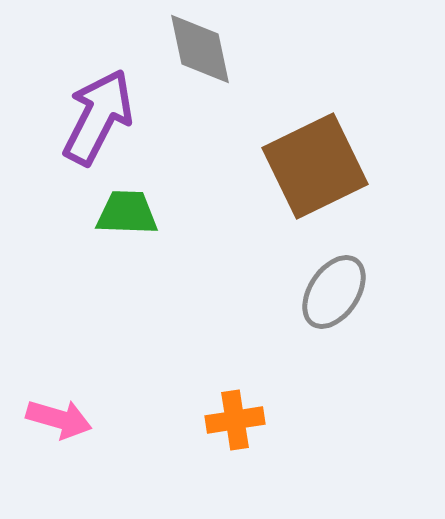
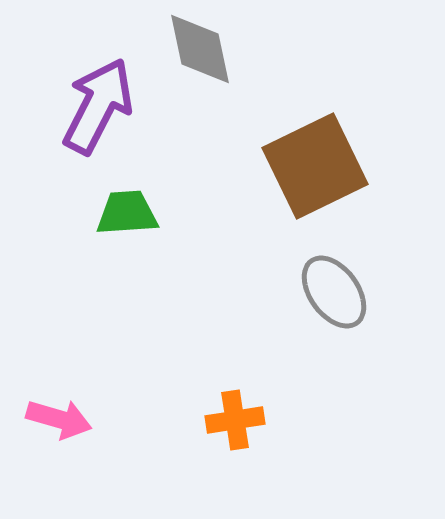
purple arrow: moved 11 px up
green trapezoid: rotated 6 degrees counterclockwise
gray ellipse: rotated 70 degrees counterclockwise
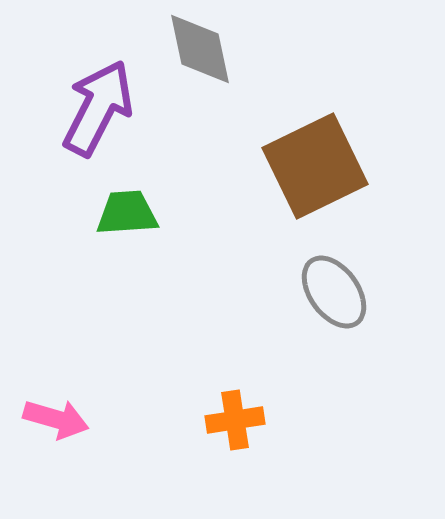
purple arrow: moved 2 px down
pink arrow: moved 3 px left
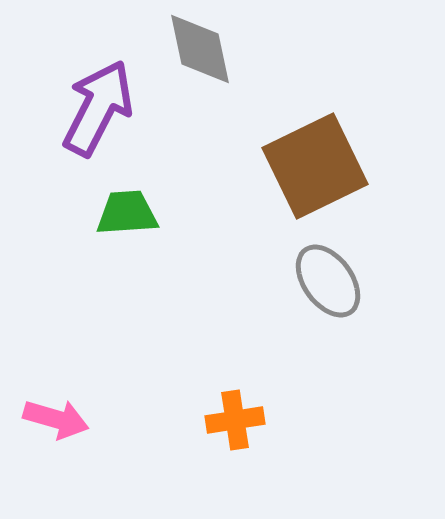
gray ellipse: moved 6 px left, 11 px up
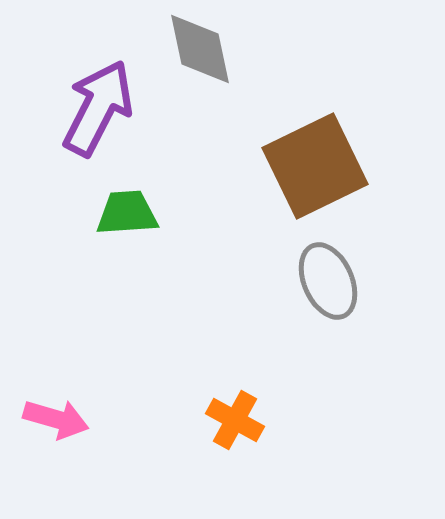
gray ellipse: rotated 12 degrees clockwise
orange cross: rotated 38 degrees clockwise
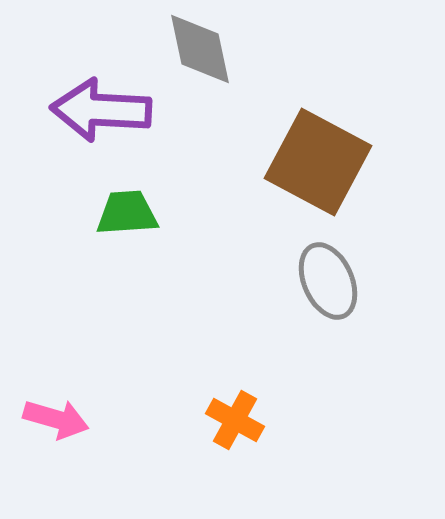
purple arrow: moved 3 px right, 2 px down; rotated 114 degrees counterclockwise
brown square: moved 3 px right, 4 px up; rotated 36 degrees counterclockwise
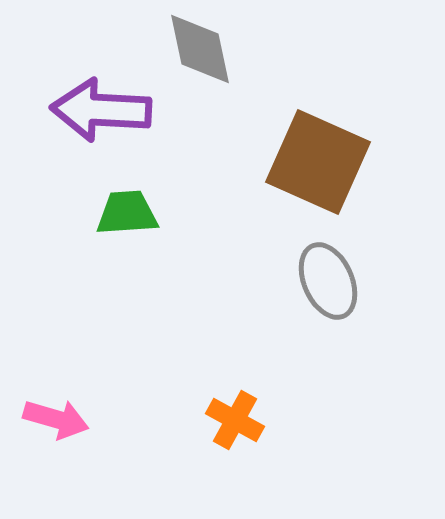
brown square: rotated 4 degrees counterclockwise
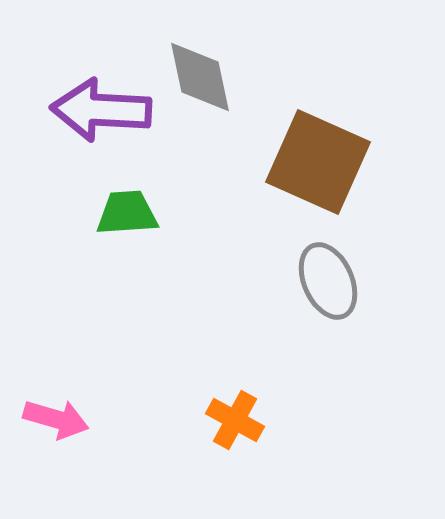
gray diamond: moved 28 px down
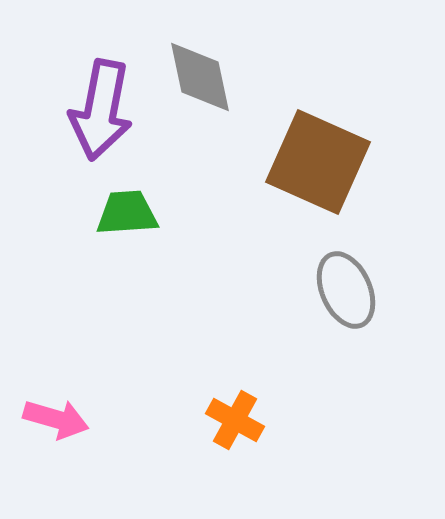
purple arrow: rotated 82 degrees counterclockwise
gray ellipse: moved 18 px right, 9 px down
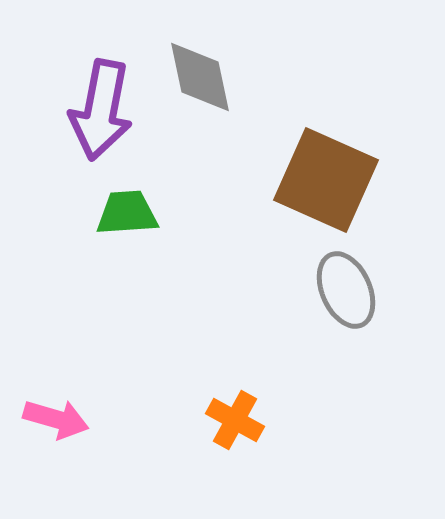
brown square: moved 8 px right, 18 px down
